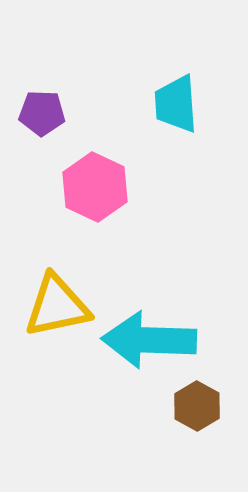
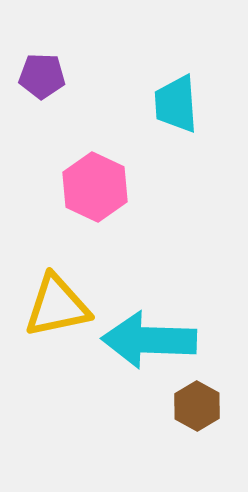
purple pentagon: moved 37 px up
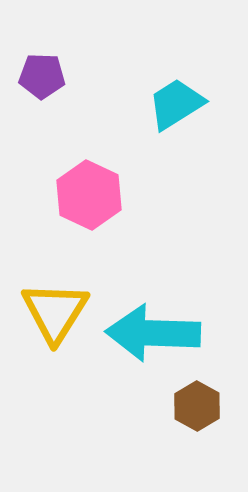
cyan trapezoid: rotated 62 degrees clockwise
pink hexagon: moved 6 px left, 8 px down
yellow triangle: moved 2 px left, 6 px down; rotated 46 degrees counterclockwise
cyan arrow: moved 4 px right, 7 px up
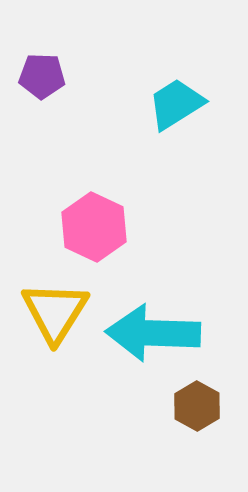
pink hexagon: moved 5 px right, 32 px down
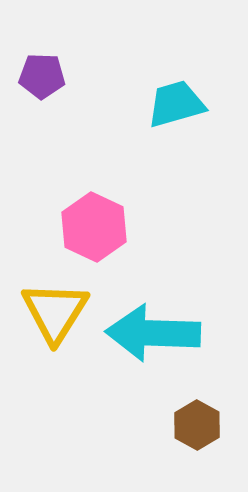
cyan trapezoid: rotated 16 degrees clockwise
brown hexagon: moved 19 px down
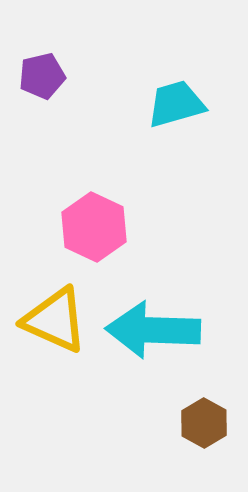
purple pentagon: rotated 15 degrees counterclockwise
yellow triangle: moved 8 px down; rotated 38 degrees counterclockwise
cyan arrow: moved 3 px up
brown hexagon: moved 7 px right, 2 px up
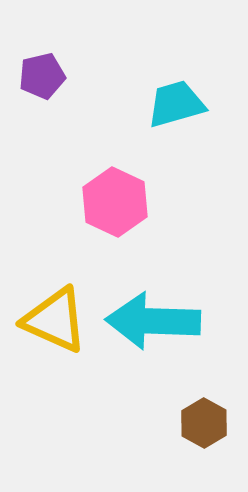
pink hexagon: moved 21 px right, 25 px up
cyan arrow: moved 9 px up
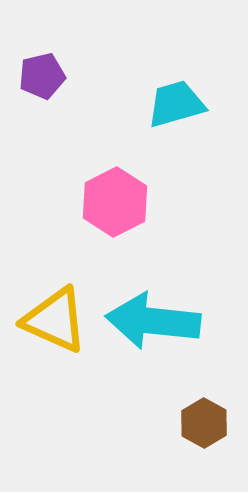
pink hexagon: rotated 8 degrees clockwise
cyan arrow: rotated 4 degrees clockwise
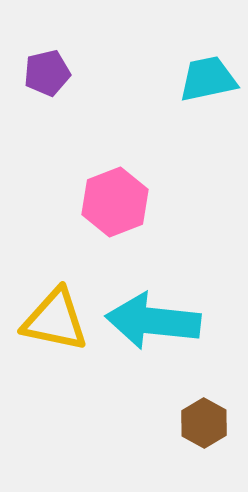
purple pentagon: moved 5 px right, 3 px up
cyan trapezoid: moved 32 px right, 25 px up; rotated 4 degrees clockwise
pink hexagon: rotated 6 degrees clockwise
yellow triangle: rotated 12 degrees counterclockwise
